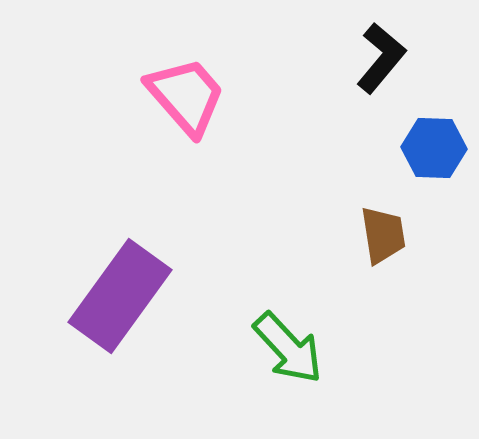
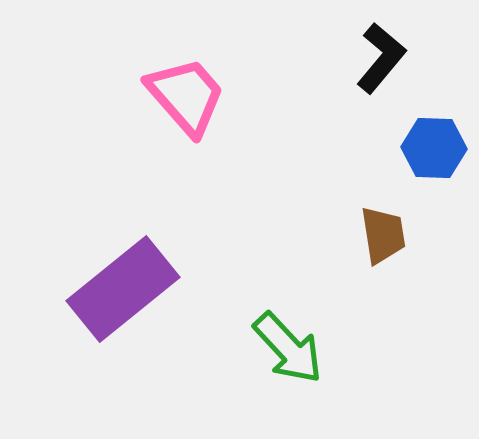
purple rectangle: moved 3 px right, 7 px up; rotated 15 degrees clockwise
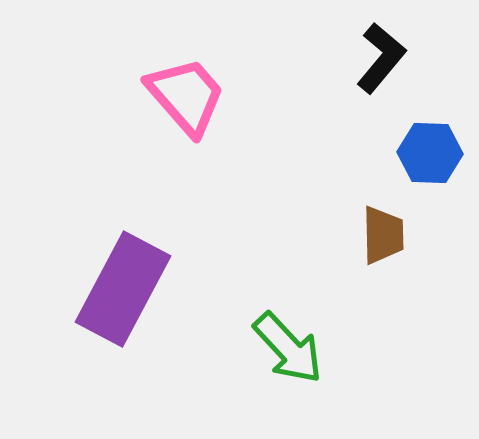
blue hexagon: moved 4 px left, 5 px down
brown trapezoid: rotated 8 degrees clockwise
purple rectangle: rotated 23 degrees counterclockwise
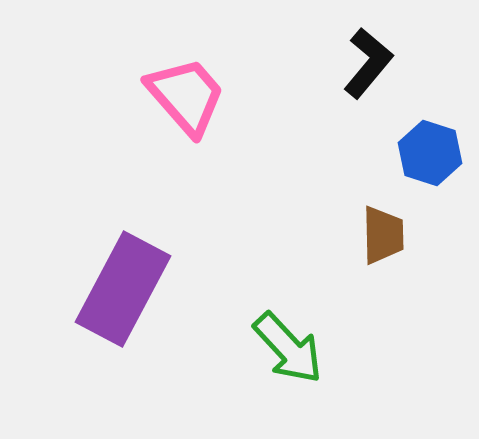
black L-shape: moved 13 px left, 5 px down
blue hexagon: rotated 16 degrees clockwise
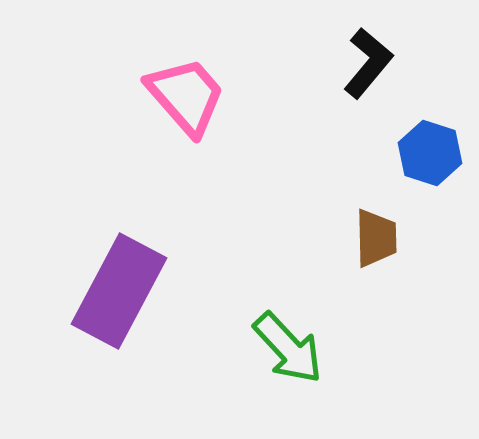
brown trapezoid: moved 7 px left, 3 px down
purple rectangle: moved 4 px left, 2 px down
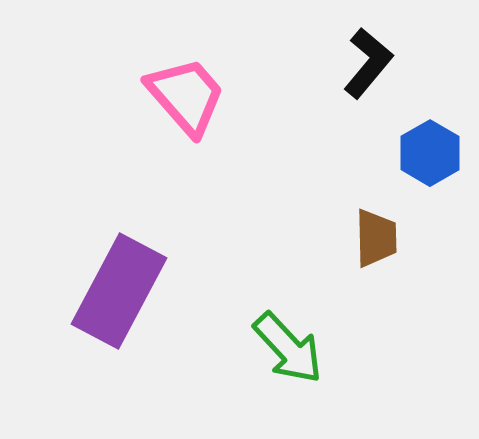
blue hexagon: rotated 12 degrees clockwise
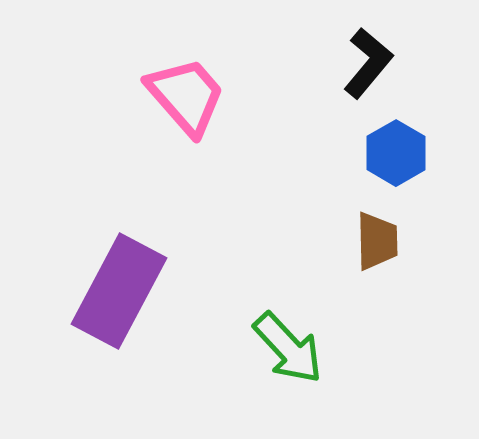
blue hexagon: moved 34 px left
brown trapezoid: moved 1 px right, 3 px down
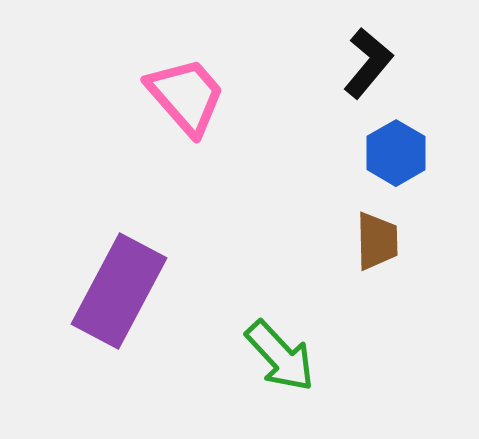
green arrow: moved 8 px left, 8 px down
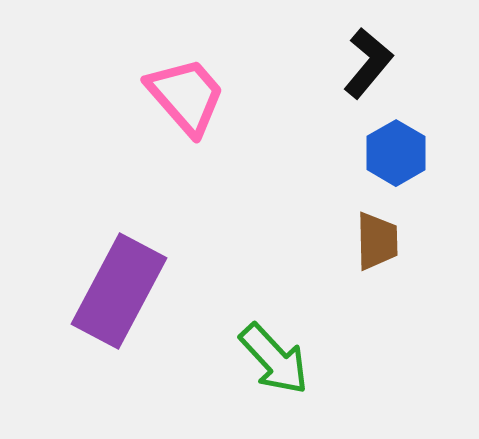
green arrow: moved 6 px left, 3 px down
